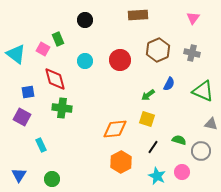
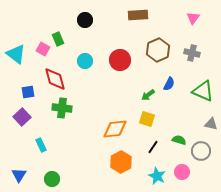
purple square: rotated 18 degrees clockwise
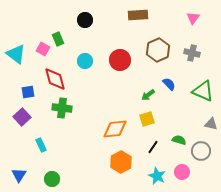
blue semicircle: rotated 72 degrees counterclockwise
yellow square: rotated 35 degrees counterclockwise
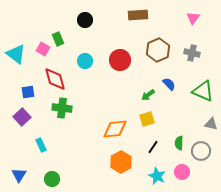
green semicircle: moved 3 px down; rotated 104 degrees counterclockwise
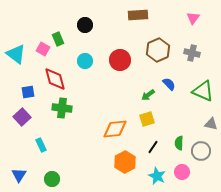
black circle: moved 5 px down
orange hexagon: moved 4 px right
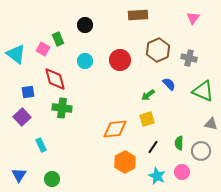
gray cross: moved 3 px left, 5 px down
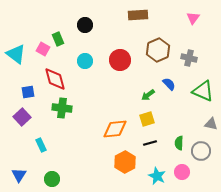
black line: moved 3 px left, 4 px up; rotated 40 degrees clockwise
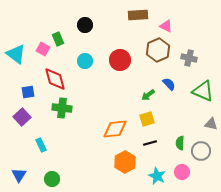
pink triangle: moved 27 px left, 8 px down; rotated 40 degrees counterclockwise
green semicircle: moved 1 px right
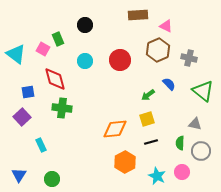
green triangle: rotated 15 degrees clockwise
gray triangle: moved 16 px left
black line: moved 1 px right, 1 px up
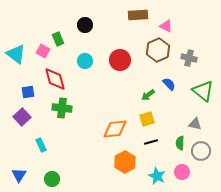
pink square: moved 2 px down
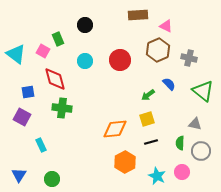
purple square: rotated 18 degrees counterclockwise
